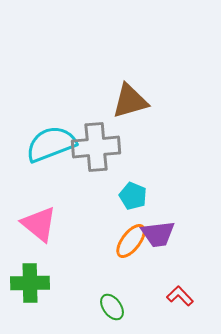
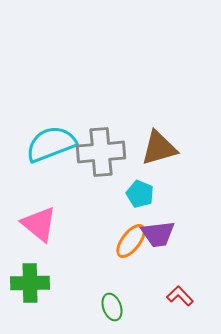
brown triangle: moved 29 px right, 47 px down
gray cross: moved 5 px right, 5 px down
cyan pentagon: moved 7 px right, 2 px up
green ellipse: rotated 16 degrees clockwise
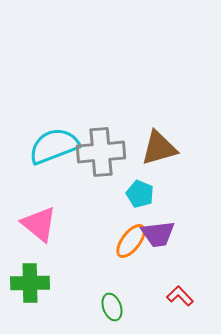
cyan semicircle: moved 3 px right, 2 px down
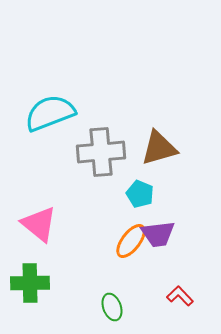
cyan semicircle: moved 4 px left, 33 px up
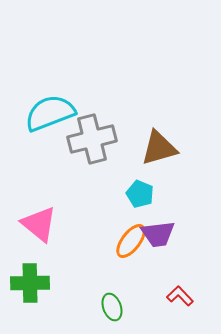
gray cross: moved 9 px left, 13 px up; rotated 9 degrees counterclockwise
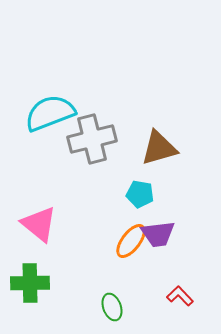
cyan pentagon: rotated 12 degrees counterclockwise
